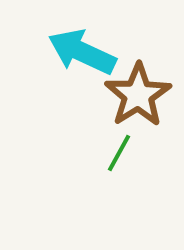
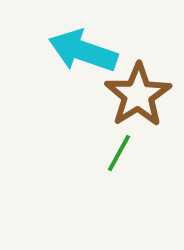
cyan arrow: moved 1 px right, 1 px up; rotated 6 degrees counterclockwise
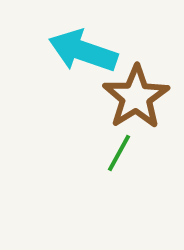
brown star: moved 2 px left, 2 px down
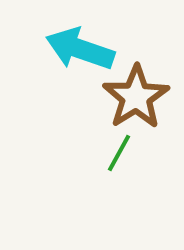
cyan arrow: moved 3 px left, 2 px up
